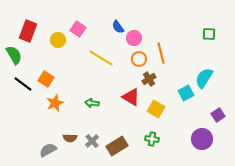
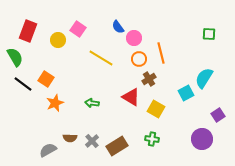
green semicircle: moved 1 px right, 2 px down
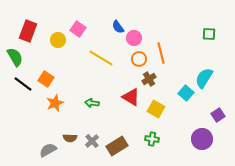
cyan square: rotated 21 degrees counterclockwise
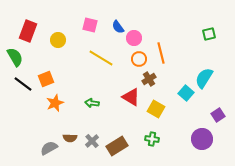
pink square: moved 12 px right, 4 px up; rotated 21 degrees counterclockwise
green square: rotated 16 degrees counterclockwise
orange square: rotated 35 degrees clockwise
gray semicircle: moved 1 px right, 2 px up
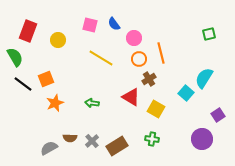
blue semicircle: moved 4 px left, 3 px up
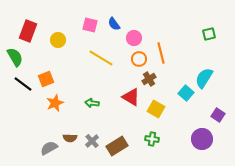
purple square: rotated 24 degrees counterclockwise
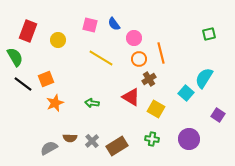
purple circle: moved 13 px left
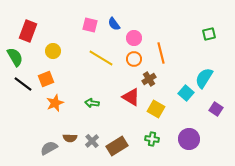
yellow circle: moved 5 px left, 11 px down
orange circle: moved 5 px left
purple square: moved 2 px left, 6 px up
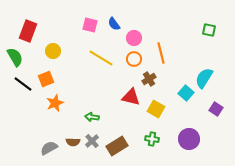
green square: moved 4 px up; rotated 24 degrees clockwise
red triangle: rotated 18 degrees counterclockwise
green arrow: moved 14 px down
brown semicircle: moved 3 px right, 4 px down
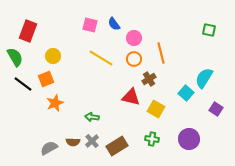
yellow circle: moved 5 px down
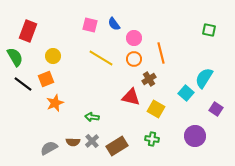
purple circle: moved 6 px right, 3 px up
